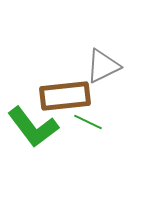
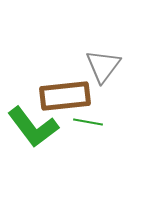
gray triangle: rotated 27 degrees counterclockwise
green line: rotated 16 degrees counterclockwise
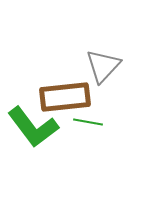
gray triangle: rotated 6 degrees clockwise
brown rectangle: moved 1 px down
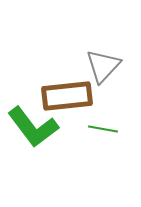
brown rectangle: moved 2 px right, 1 px up
green line: moved 15 px right, 7 px down
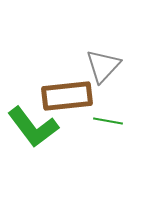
green line: moved 5 px right, 8 px up
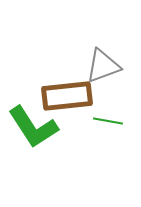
gray triangle: rotated 27 degrees clockwise
green L-shape: rotated 4 degrees clockwise
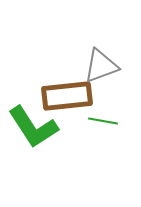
gray triangle: moved 2 px left
green line: moved 5 px left
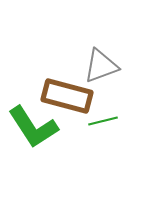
brown rectangle: rotated 21 degrees clockwise
green line: rotated 24 degrees counterclockwise
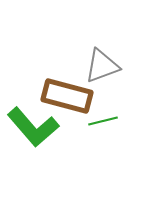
gray triangle: moved 1 px right
green L-shape: rotated 8 degrees counterclockwise
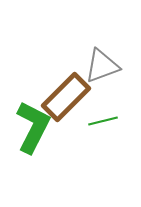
brown rectangle: moved 1 px left, 1 px down; rotated 60 degrees counterclockwise
green L-shape: rotated 112 degrees counterclockwise
